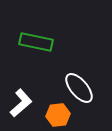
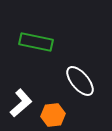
white ellipse: moved 1 px right, 7 px up
orange hexagon: moved 5 px left
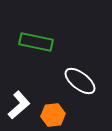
white ellipse: rotated 12 degrees counterclockwise
white L-shape: moved 2 px left, 2 px down
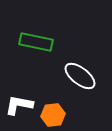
white ellipse: moved 5 px up
white L-shape: rotated 128 degrees counterclockwise
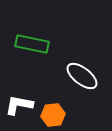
green rectangle: moved 4 px left, 2 px down
white ellipse: moved 2 px right
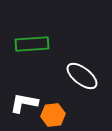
green rectangle: rotated 16 degrees counterclockwise
white L-shape: moved 5 px right, 2 px up
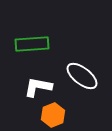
white L-shape: moved 14 px right, 16 px up
orange hexagon: rotated 15 degrees counterclockwise
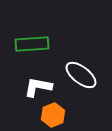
white ellipse: moved 1 px left, 1 px up
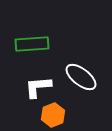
white ellipse: moved 2 px down
white L-shape: rotated 16 degrees counterclockwise
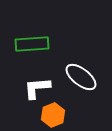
white L-shape: moved 1 px left, 1 px down
